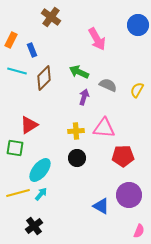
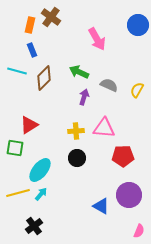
orange rectangle: moved 19 px right, 15 px up; rotated 14 degrees counterclockwise
gray semicircle: moved 1 px right
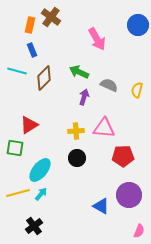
yellow semicircle: rotated 14 degrees counterclockwise
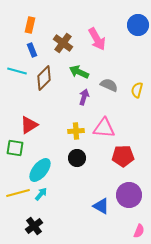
brown cross: moved 12 px right, 26 px down
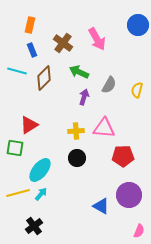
gray semicircle: rotated 96 degrees clockwise
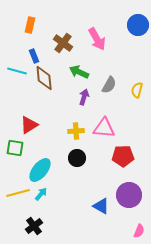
blue rectangle: moved 2 px right, 6 px down
brown diamond: rotated 50 degrees counterclockwise
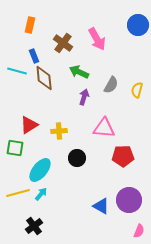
gray semicircle: moved 2 px right
yellow cross: moved 17 px left
purple circle: moved 5 px down
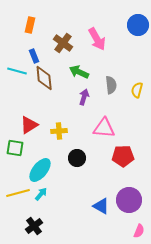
gray semicircle: rotated 36 degrees counterclockwise
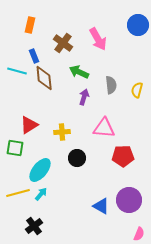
pink arrow: moved 1 px right
yellow cross: moved 3 px right, 1 px down
pink semicircle: moved 3 px down
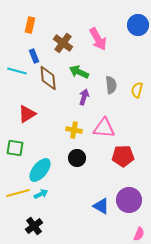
brown diamond: moved 4 px right
red triangle: moved 2 px left, 11 px up
yellow cross: moved 12 px right, 2 px up; rotated 14 degrees clockwise
cyan arrow: rotated 24 degrees clockwise
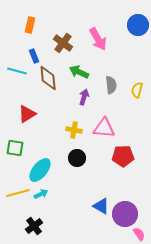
purple circle: moved 4 px left, 14 px down
pink semicircle: rotated 56 degrees counterclockwise
